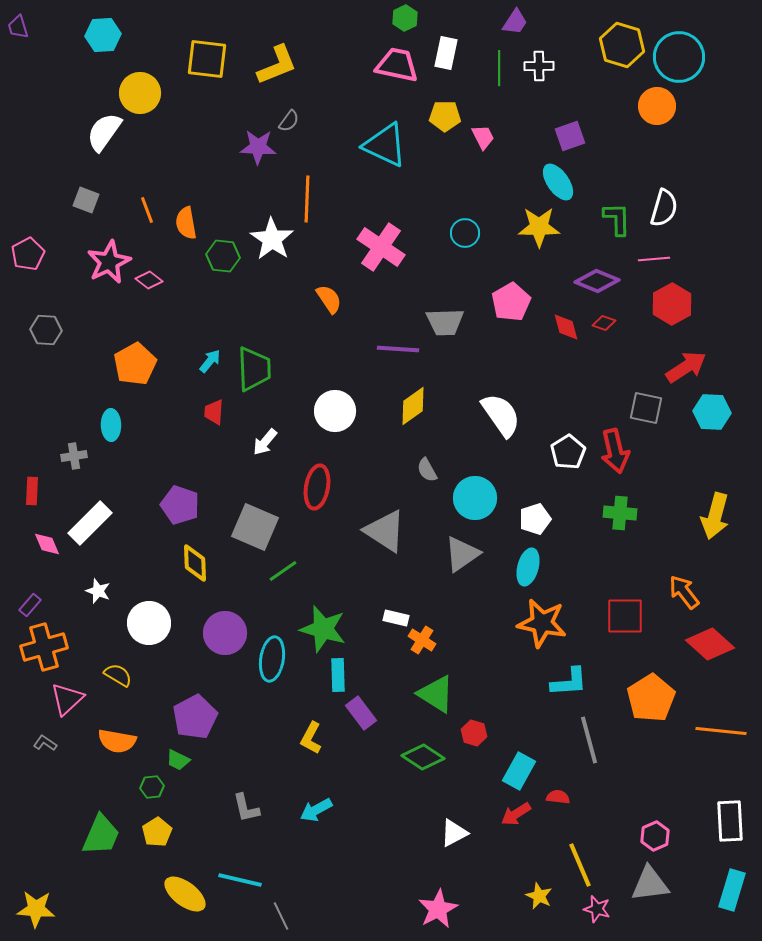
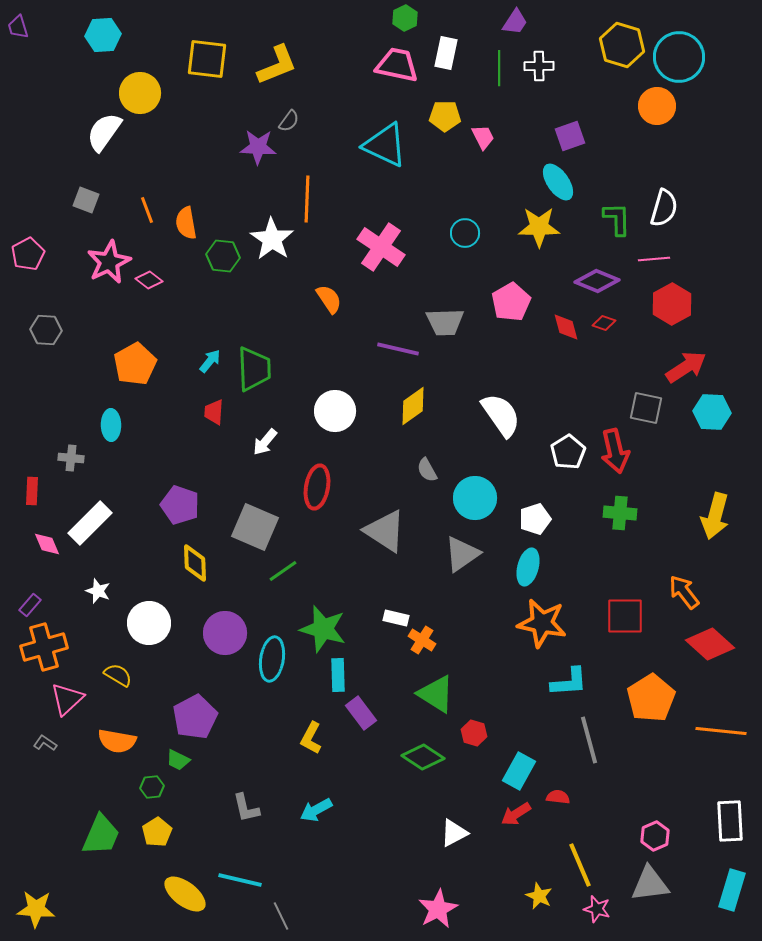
purple line at (398, 349): rotated 9 degrees clockwise
gray cross at (74, 456): moved 3 px left, 2 px down; rotated 15 degrees clockwise
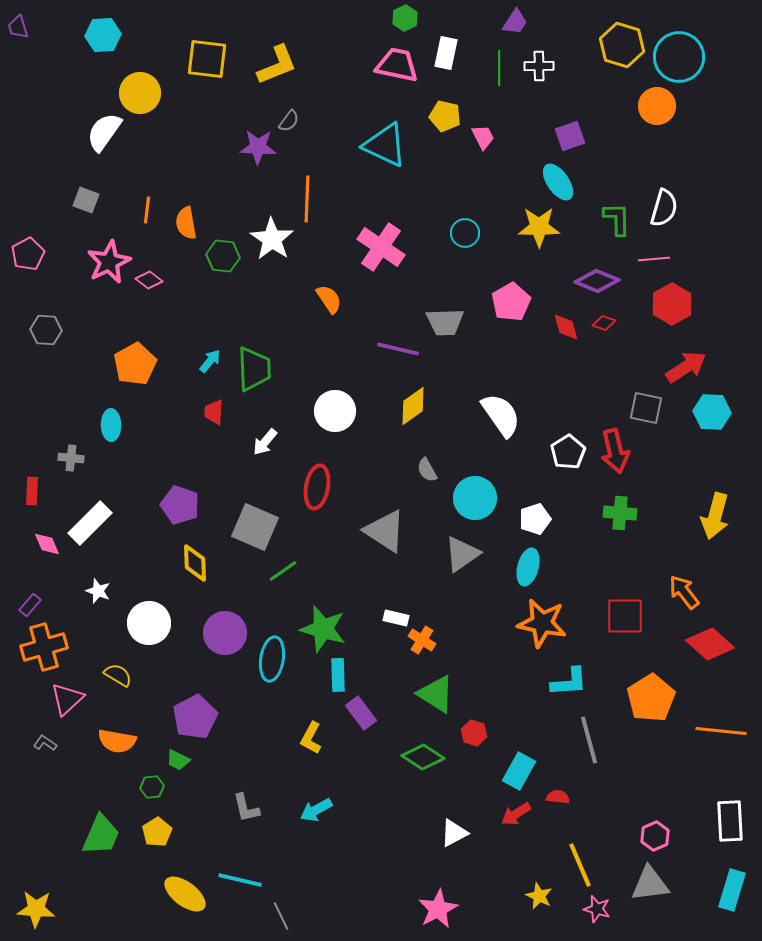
yellow pentagon at (445, 116): rotated 12 degrees clockwise
orange line at (147, 210): rotated 28 degrees clockwise
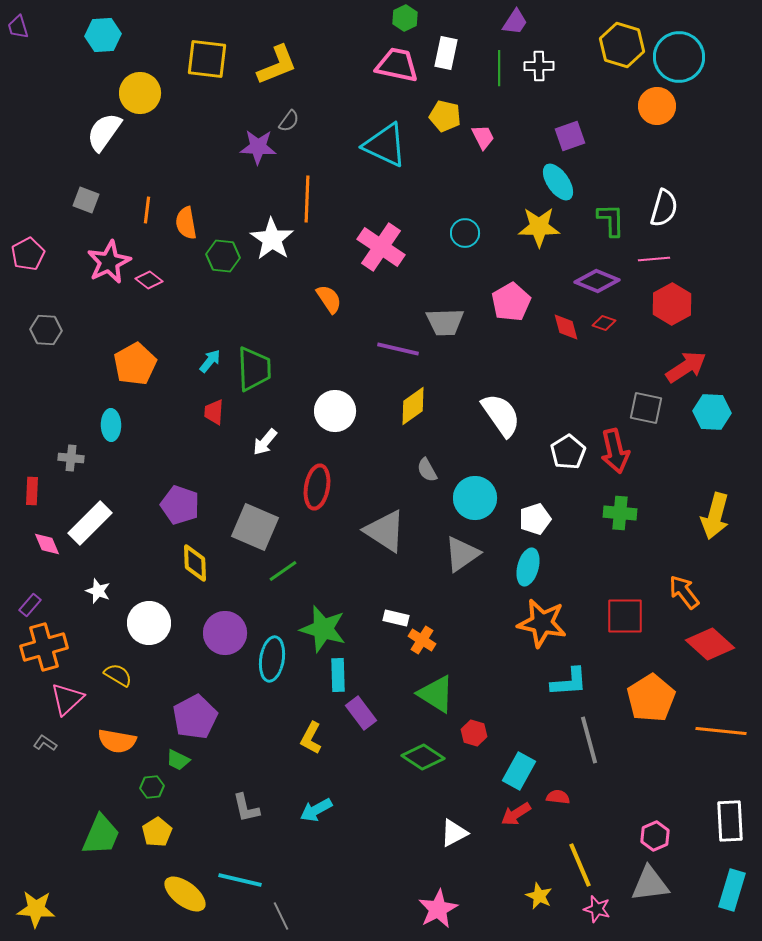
green L-shape at (617, 219): moved 6 px left, 1 px down
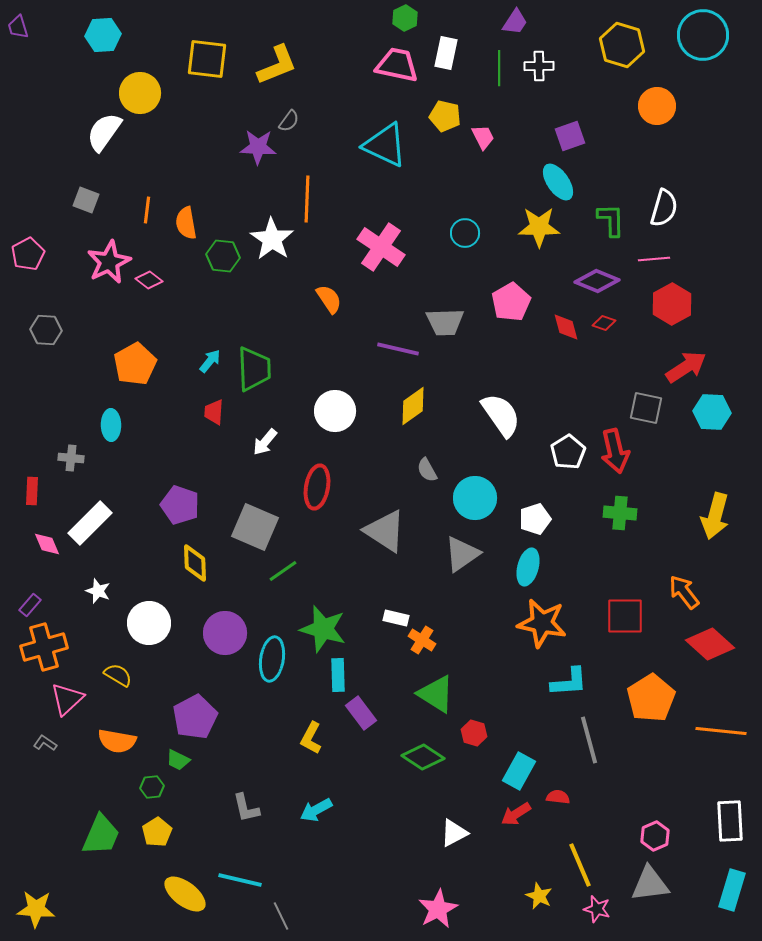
cyan circle at (679, 57): moved 24 px right, 22 px up
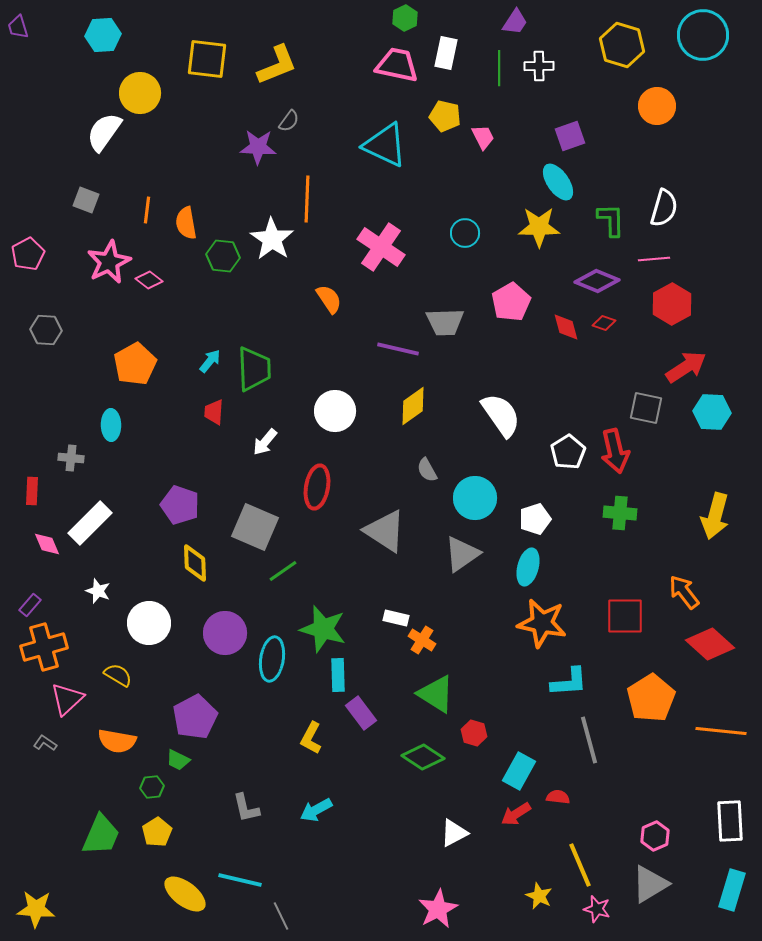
gray triangle at (650, 884): rotated 24 degrees counterclockwise
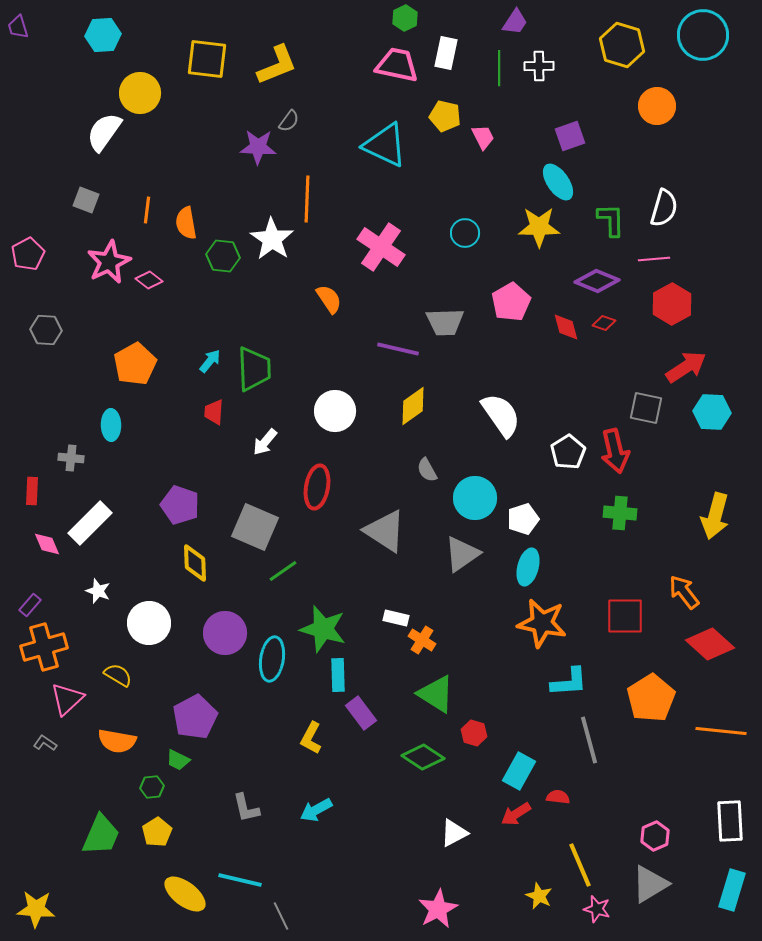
white pentagon at (535, 519): moved 12 px left
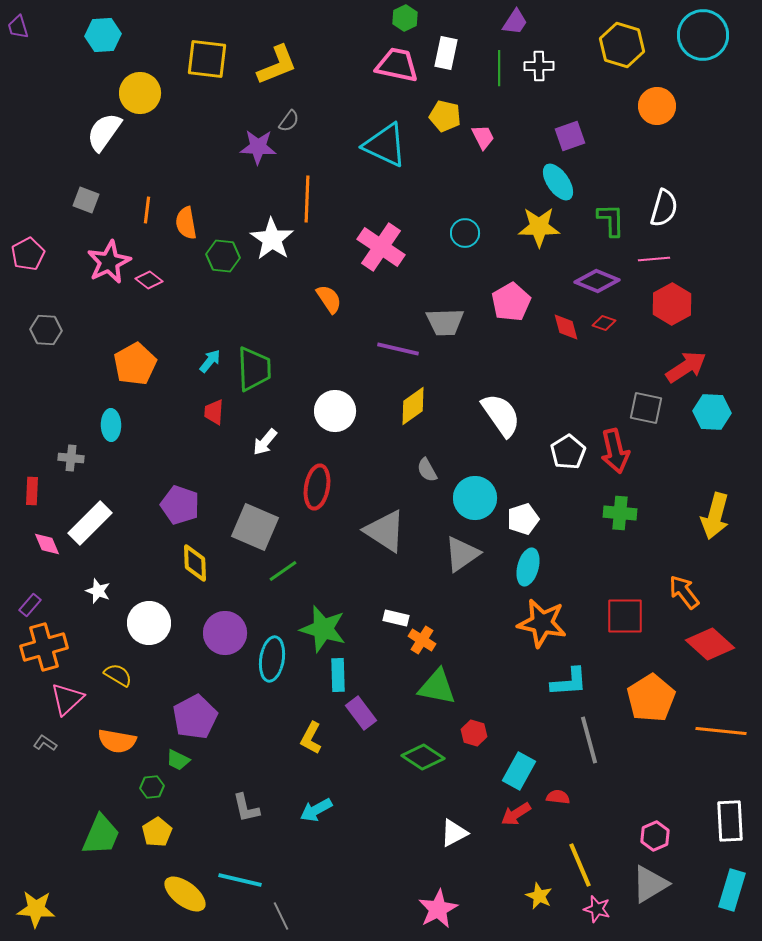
green triangle at (436, 694): moved 1 px right, 7 px up; rotated 21 degrees counterclockwise
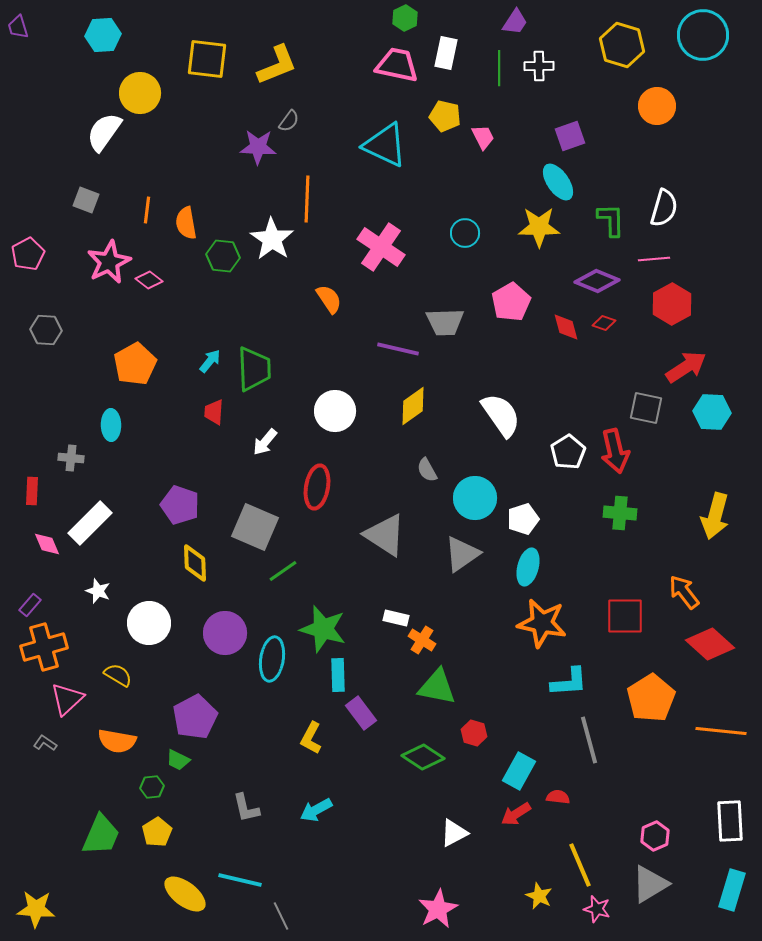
gray triangle at (385, 531): moved 4 px down
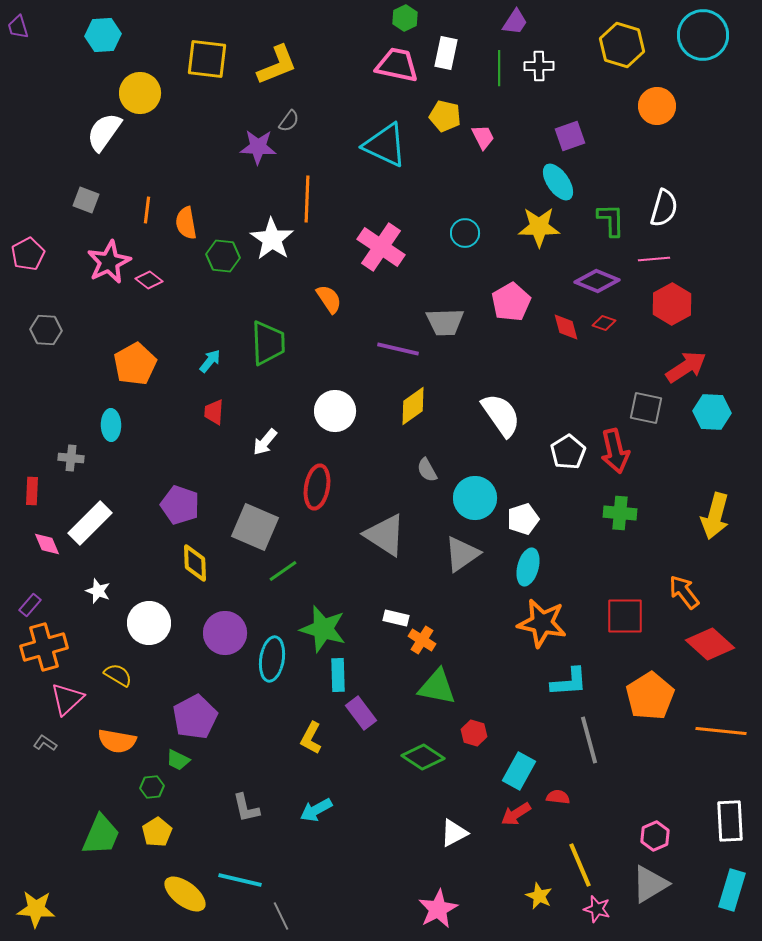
green trapezoid at (254, 369): moved 14 px right, 26 px up
orange pentagon at (651, 698): moved 1 px left, 2 px up
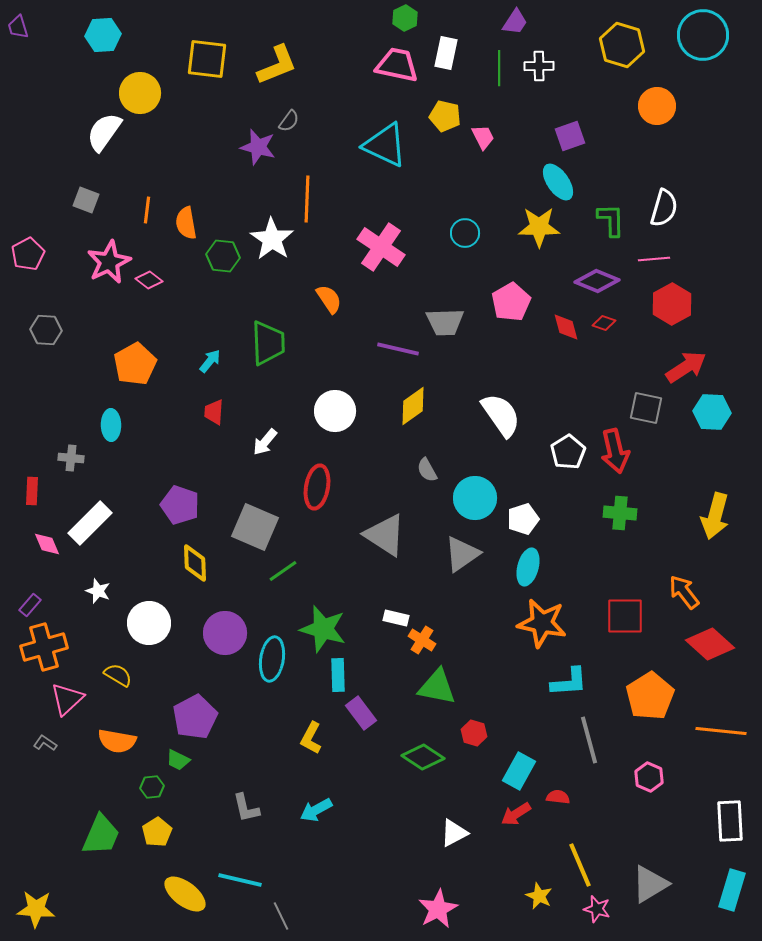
purple star at (258, 147): rotated 12 degrees clockwise
pink hexagon at (655, 836): moved 6 px left, 59 px up; rotated 12 degrees counterclockwise
